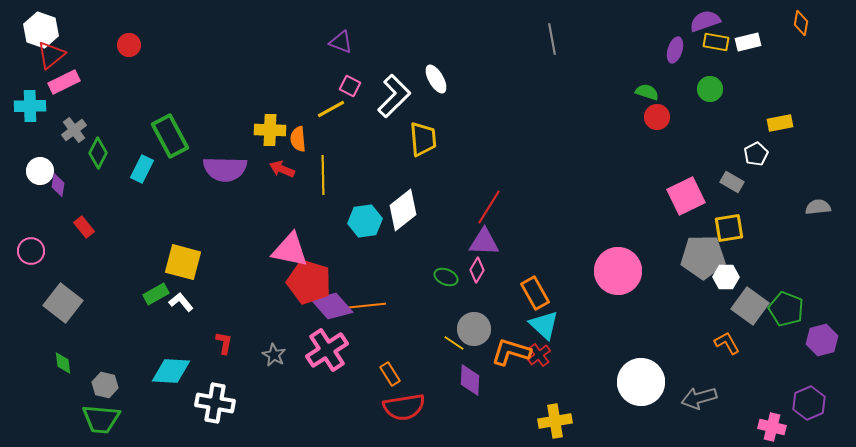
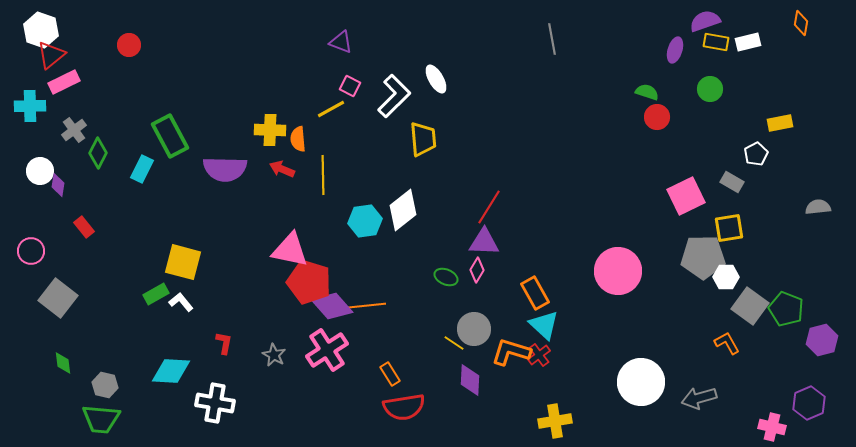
gray square at (63, 303): moved 5 px left, 5 px up
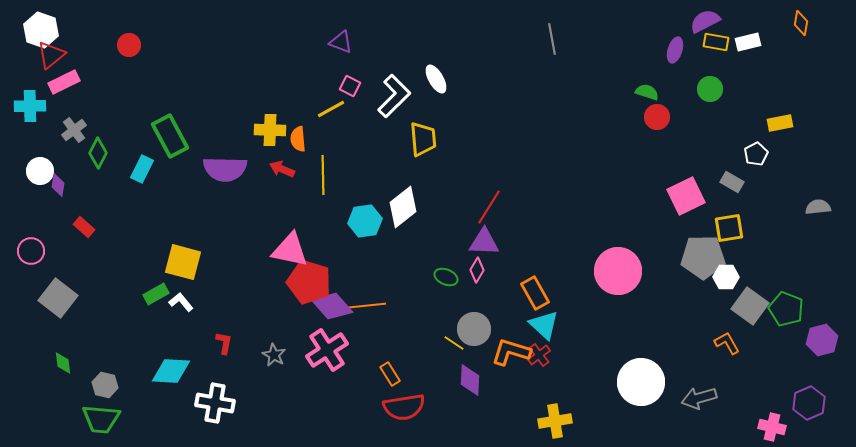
purple semicircle at (705, 21): rotated 8 degrees counterclockwise
white diamond at (403, 210): moved 3 px up
red rectangle at (84, 227): rotated 10 degrees counterclockwise
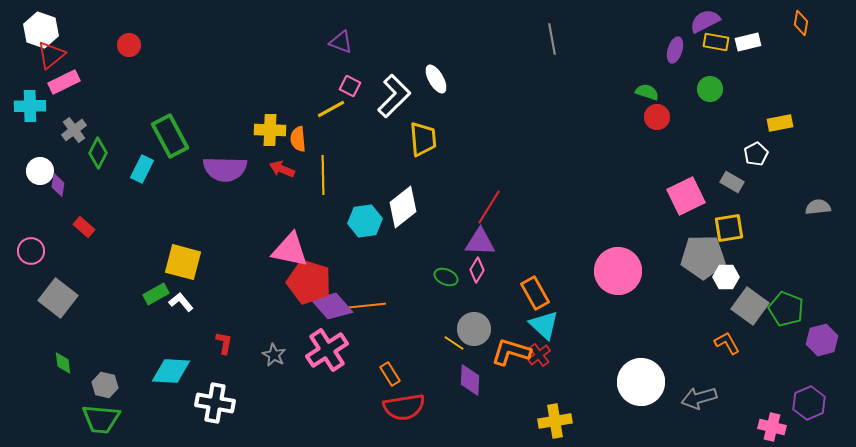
purple triangle at (484, 242): moved 4 px left
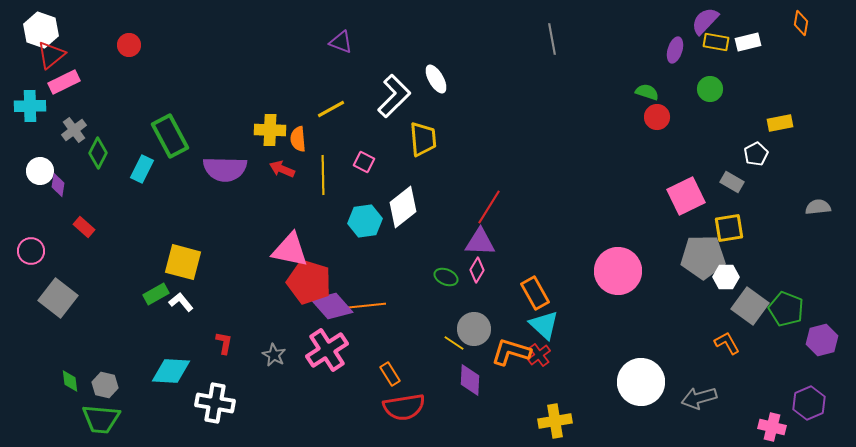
purple semicircle at (705, 21): rotated 20 degrees counterclockwise
pink square at (350, 86): moved 14 px right, 76 px down
green diamond at (63, 363): moved 7 px right, 18 px down
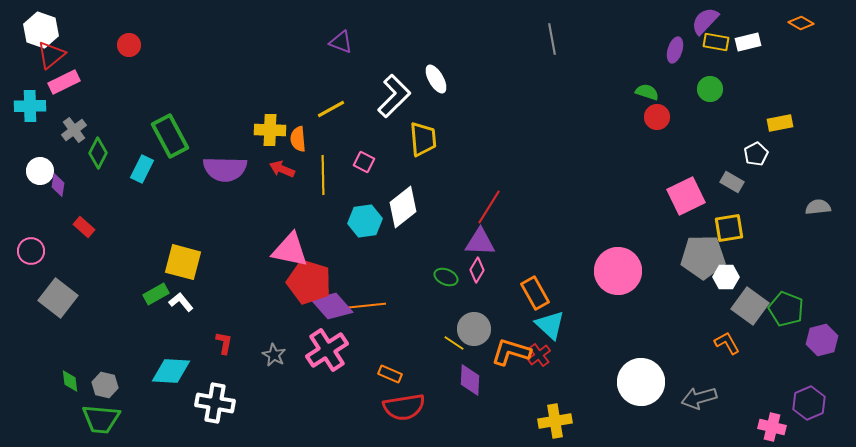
orange diamond at (801, 23): rotated 70 degrees counterclockwise
cyan triangle at (544, 325): moved 6 px right
orange rectangle at (390, 374): rotated 35 degrees counterclockwise
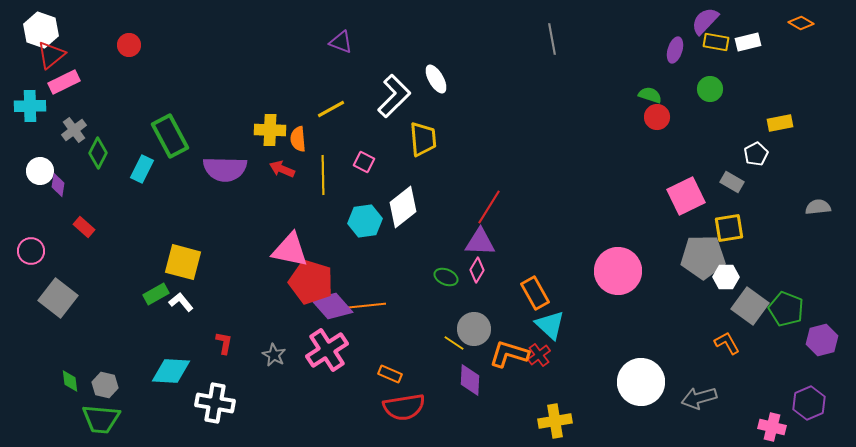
green semicircle at (647, 92): moved 3 px right, 3 px down
red pentagon at (309, 282): moved 2 px right
orange L-shape at (511, 352): moved 2 px left, 2 px down
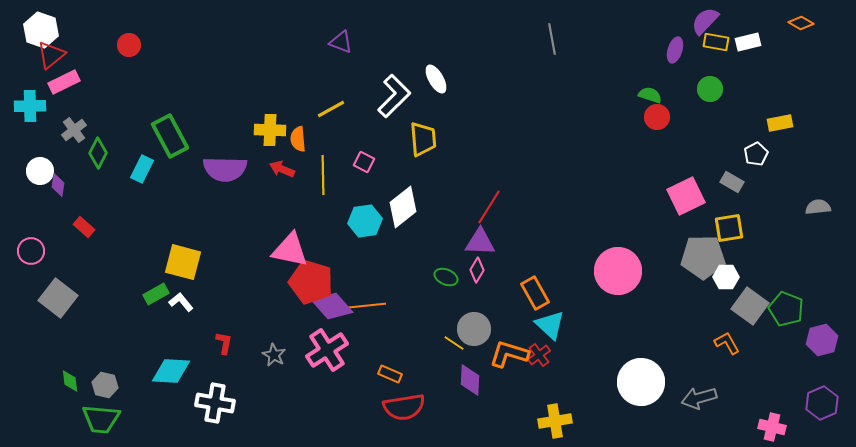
purple hexagon at (809, 403): moved 13 px right
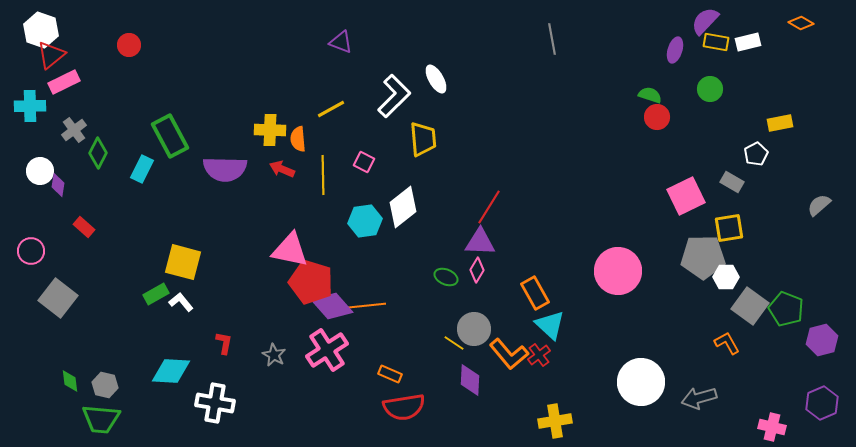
gray semicircle at (818, 207): moved 1 px right, 2 px up; rotated 35 degrees counterclockwise
orange L-shape at (509, 354): rotated 147 degrees counterclockwise
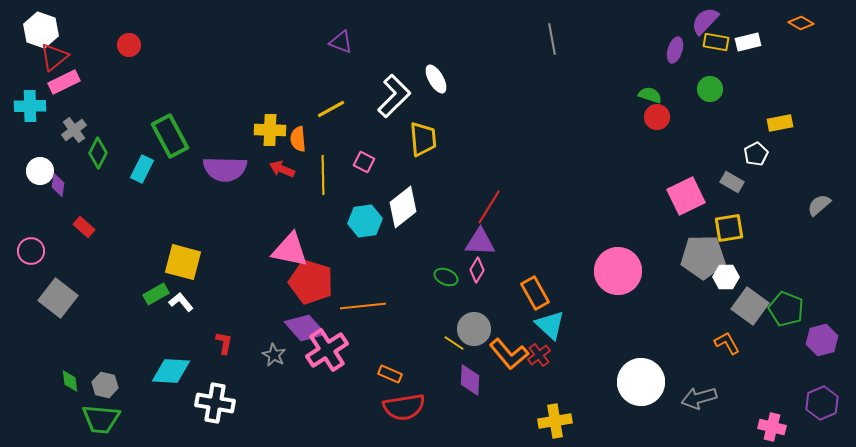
red triangle at (51, 55): moved 3 px right, 2 px down
purple diamond at (332, 306): moved 27 px left, 22 px down
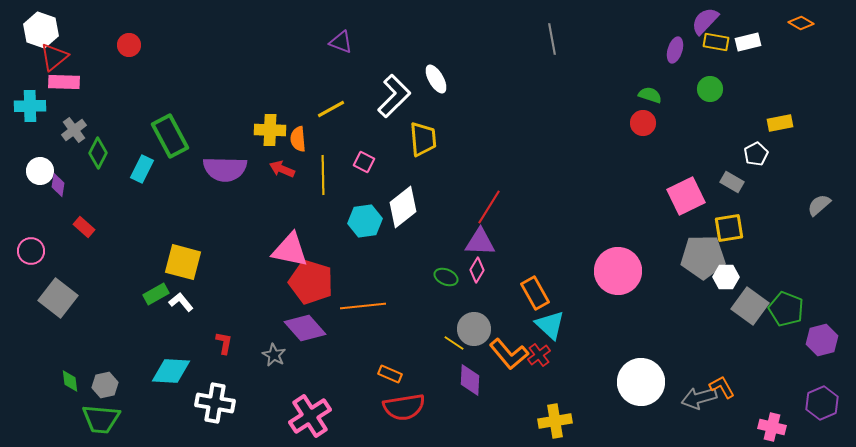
pink rectangle at (64, 82): rotated 28 degrees clockwise
red circle at (657, 117): moved 14 px left, 6 px down
orange L-shape at (727, 343): moved 5 px left, 44 px down
pink cross at (327, 350): moved 17 px left, 66 px down
gray hexagon at (105, 385): rotated 25 degrees counterclockwise
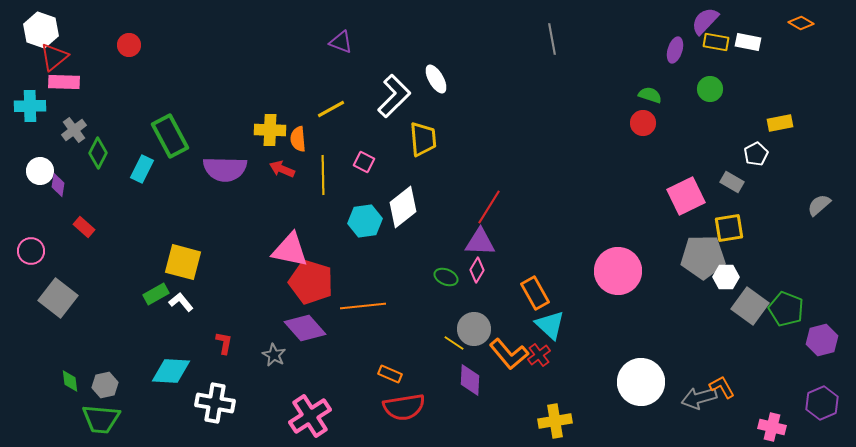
white rectangle at (748, 42): rotated 25 degrees clockwise
